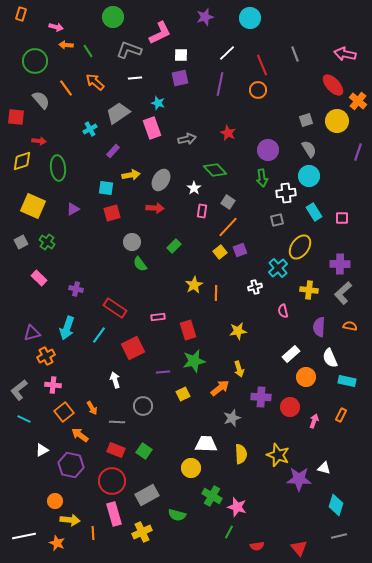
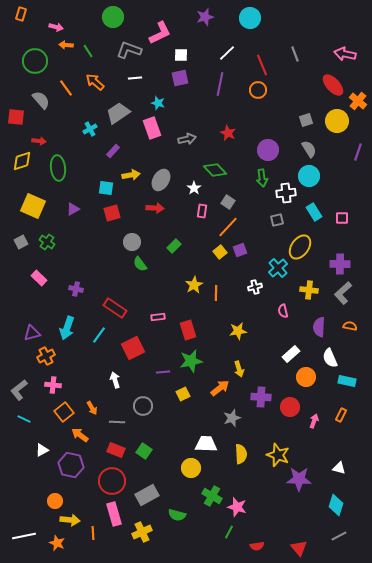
green star at (194, 361): moved 3 px left
white triangle at (324, 468): moved 15 px right
gray line at (339, 536): rotated 14 degrees counterclockwise
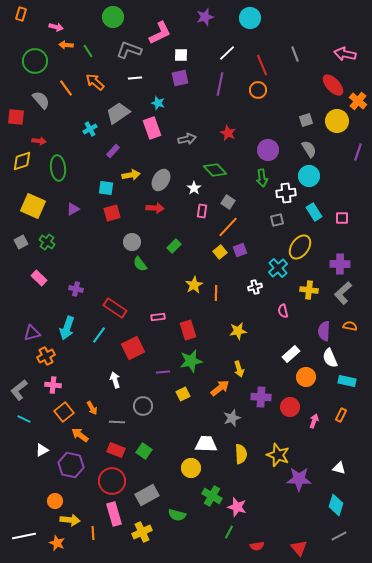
purple semicircle at (319, 327): moved 5 px right, 4 px down
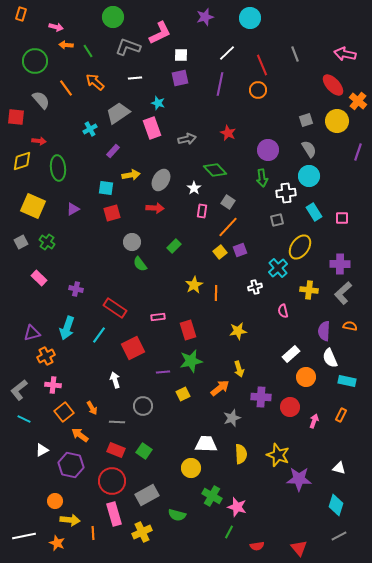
gray L-shape at (129, 50): moved 1 px left, 3 px up
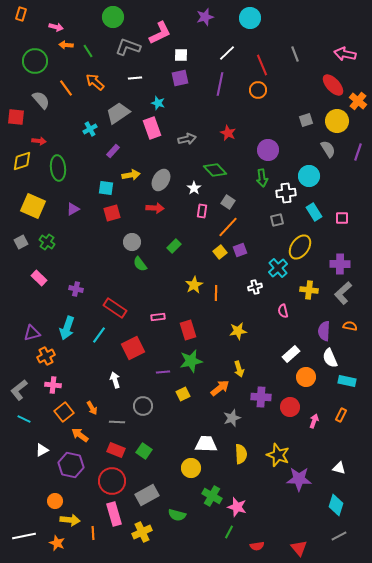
gray semicircle at (309, 149): moved 19 px right
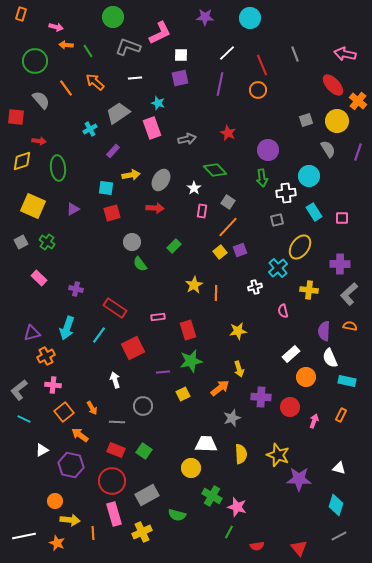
purple star at (205, 17): rotated 18 degrees clockwise
gray L-shape at (343, 293): moved 6 px right, 1 px down
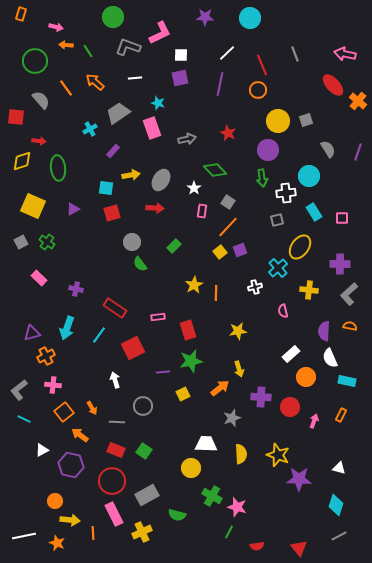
yellow circle at (337, 121): moved 59 px left
pink rectangle at (114, 514): rotated 10 degrees counterclockwise
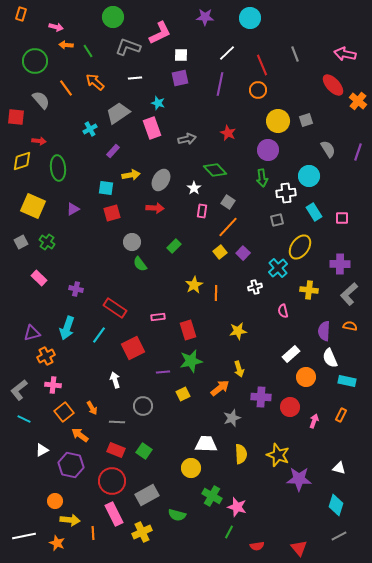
purple square at (240, 250): moved 3 px right, 3 px down; rotated 24 degrees counterclockwise
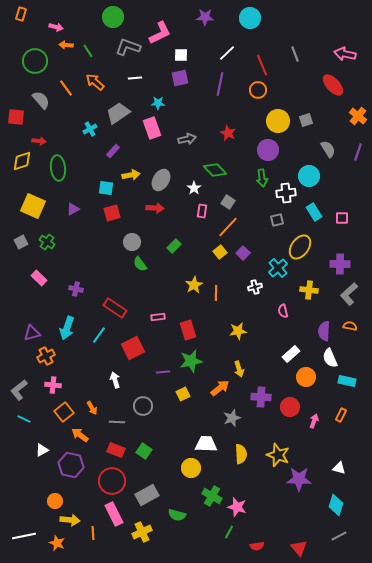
orange cross at (358, 101): moved 15 px down
cyan star at (158, 103): rotated 16 degrees counterclockwise
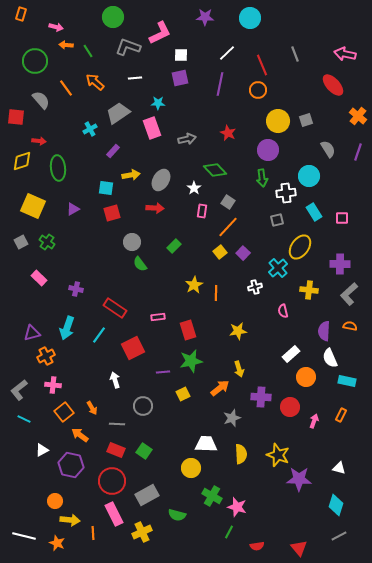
gray line at (117, 422): moved 2 px down
white line at (24, 536): rotated 25 degrees clockwise
